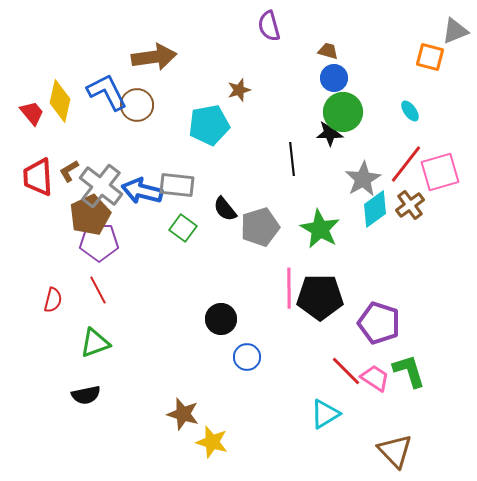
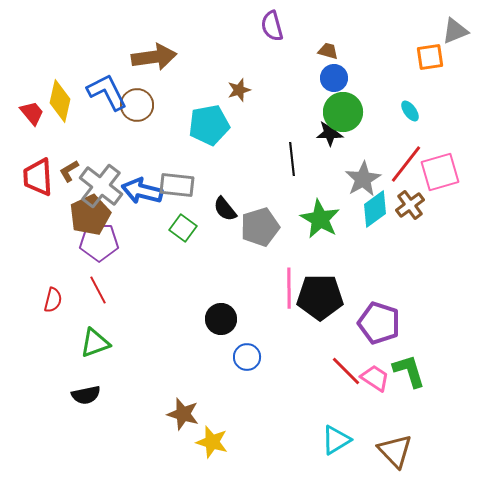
purple semicircle at (269, 26): moved 3 px right
orange square at (430, 57): rotated 24 degrees counterclockwise
green star at (320, 229): moved 10 px up
cyan triangle at (325, 414): moved 11 px right, 26 px down
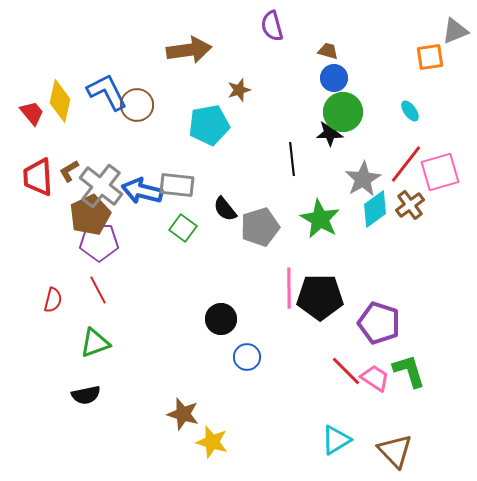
brown arrow at (154, 57): moved 35 px right, 7 px up
